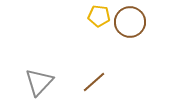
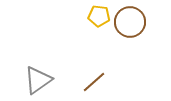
gray triangle: moved 1 px left, 2 px up; rotated 12 degrees clockwise
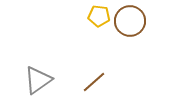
brown circle: moved 1 px up
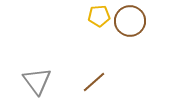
yellow pentagon: rotated 10 degrees counterclockwise
gray triangle: moved 1 px left, 1 px down; rotated 32 degrees counterclockwise
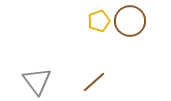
yellow pentagon: moved 5 px down; rotated 15 degrees counterclockwise
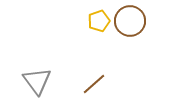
brown line: moved 2 px down
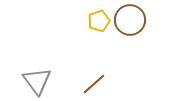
brown circle: moved 1 px up
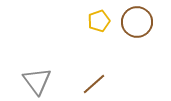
brown circle: moved 7 px right, 2 px down
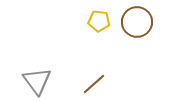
yellow pentagon: rotated 25 degrees clockwise
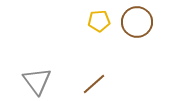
yellow pentagon: rotated 10 degrees counterclockwise
